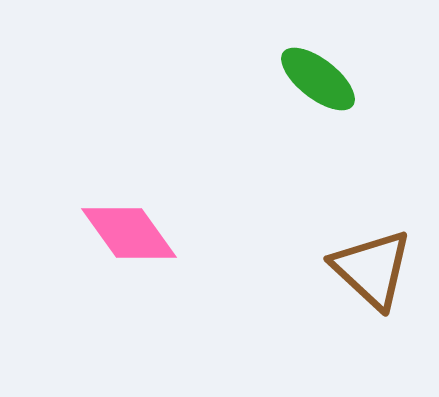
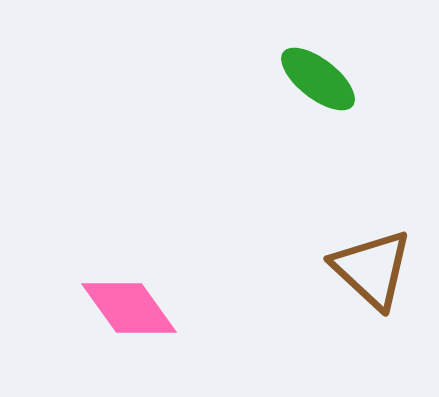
pink diamond: moved 75 px down
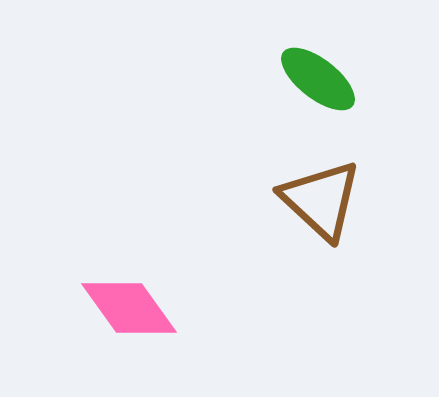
brown triangle: moved 51 px left, 69 px up
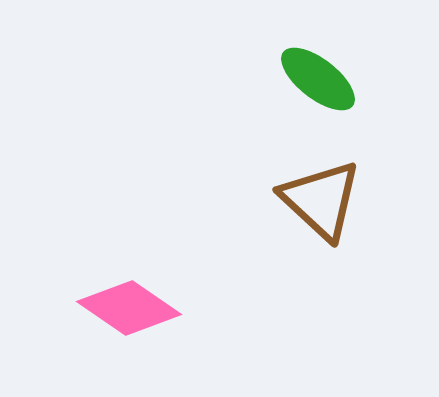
pink diamond: rotated 20 degrees counterclockwise
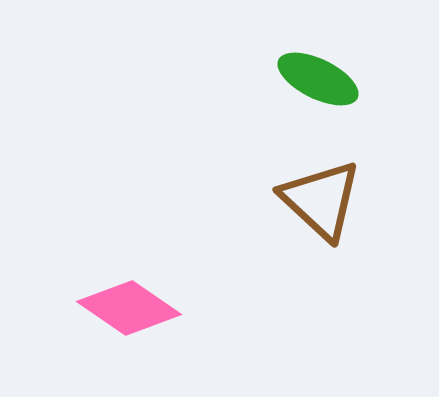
green ellipse: rotated 12 degrees counterclockwise
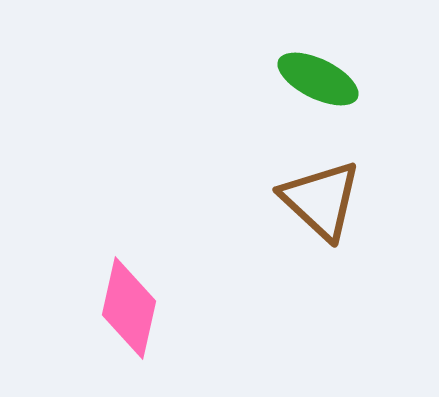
pink diamond: rotated 68 degrees clockwise
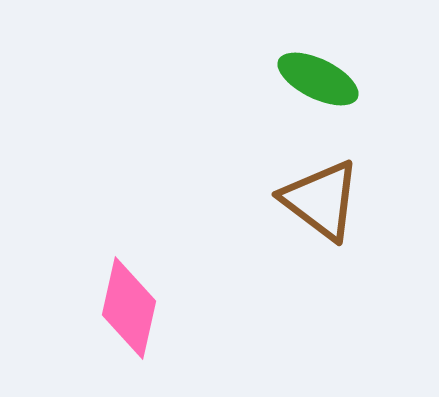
brown triangle: rotated 6 degrees counterclockwise
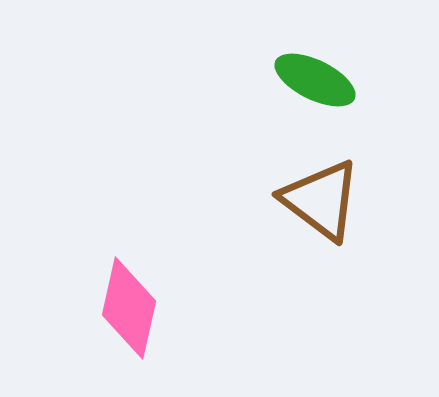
green ellipse: moved 3 px left, 1 px down
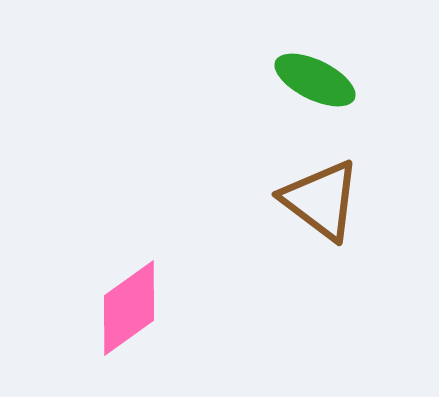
pink diamond: rotated 42 degrees clockwise
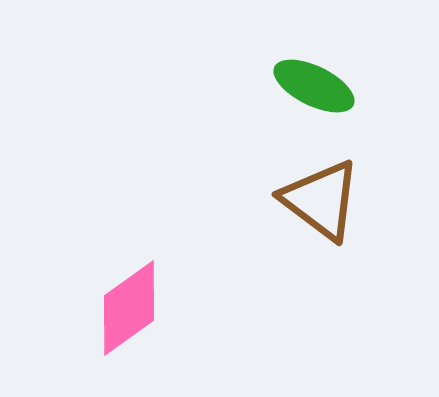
green ellipse: moved 1 px left, 6 px down
